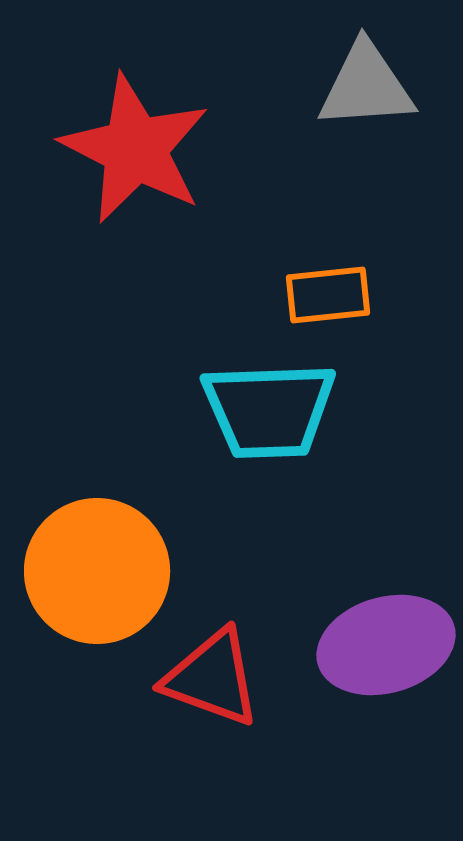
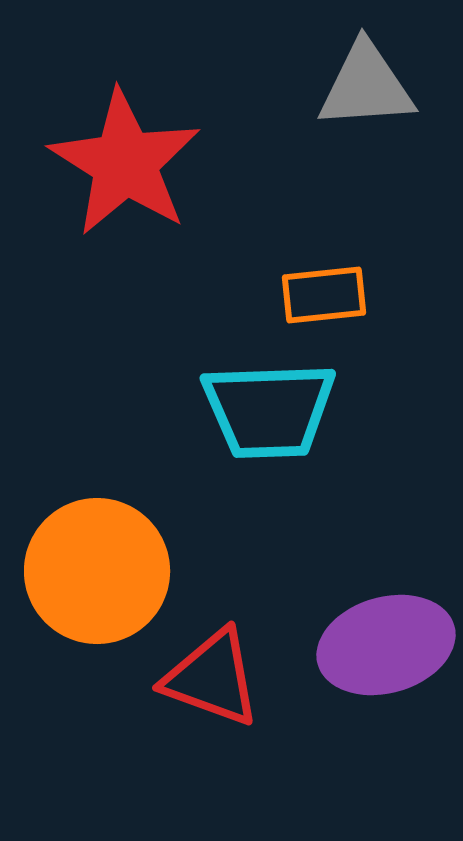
red star: moved 10 px left, 14 px down; rotated 5 degrees clockwise
orange rectangle: moved 4 px left
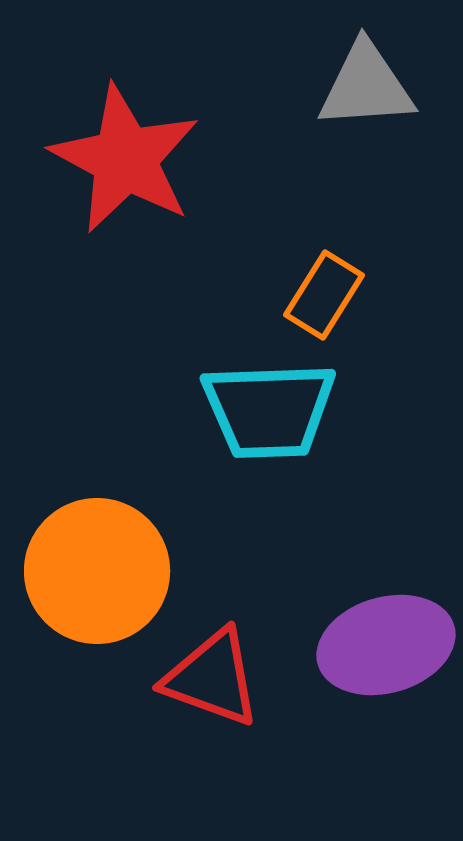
red star: moved 4 px up; rotated 4 degrees counterclockwise
orange rectangle: rotated 52 degrees counterclockwise
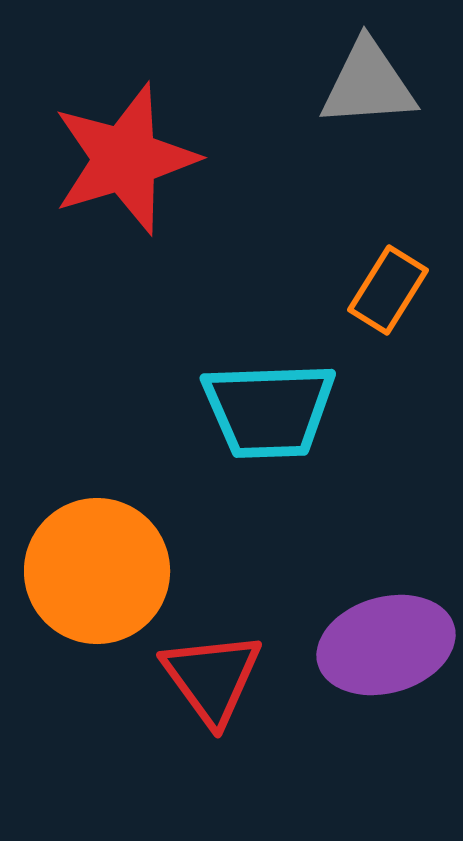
gray triangle: moved 2 px right, 2 px up
red star: rotated 27 degrees clockwise
orange rectangle: moved 64 px right, 5 px up
red triangle: rotated 34 degrees clockwise
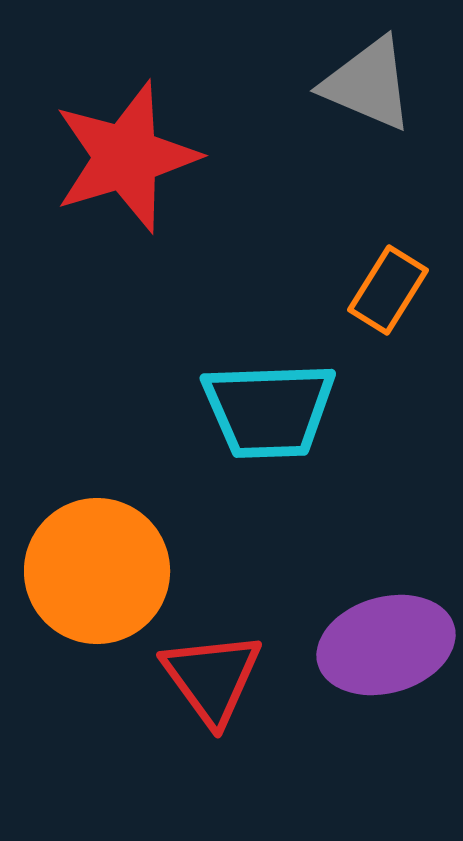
gray triangle: rotated 27 degrees clockwise
red star: moved 1 px right, 2 px up
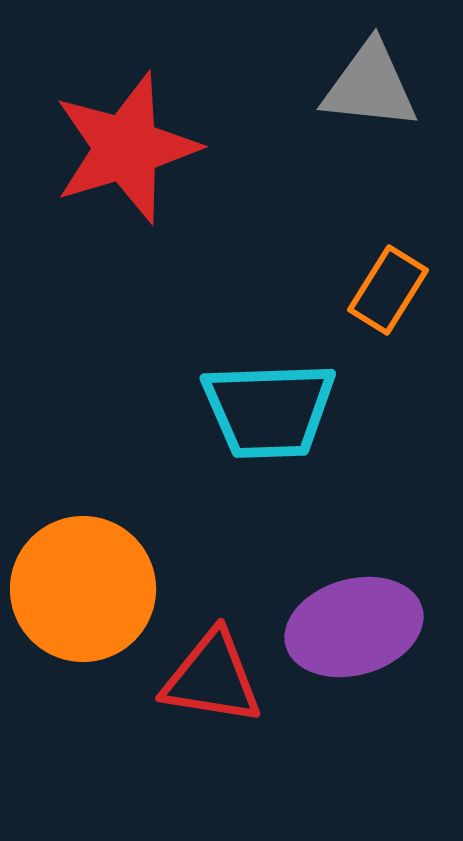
gray triangle: moved 2 px right, 2 px down; rotated 17 degrees counterclockwise
red star: moved 9 px up
orange circle: moved 14 px left, 18 px down
purple ellipse: moved 32 px left, 18 px up
red triangle: rotated 45 degrees counterclockwise
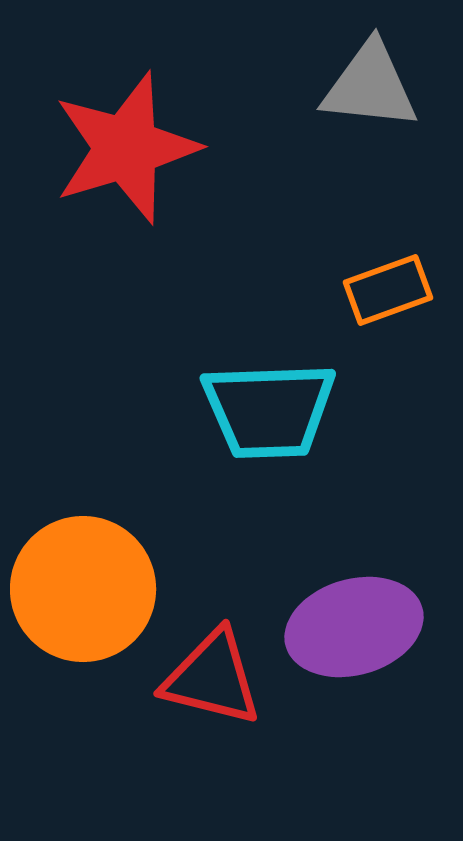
orange rectangle: rotated 38 degrees clockwise
red triangle: rotated 5 degrees clockwise
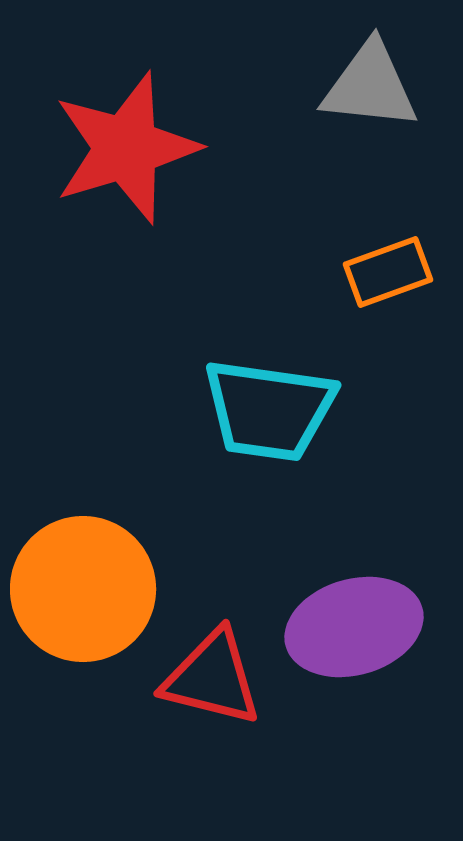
orange rectangle: moved 18 px up
cyan trapezoid: rotated 10 degrees clockwise
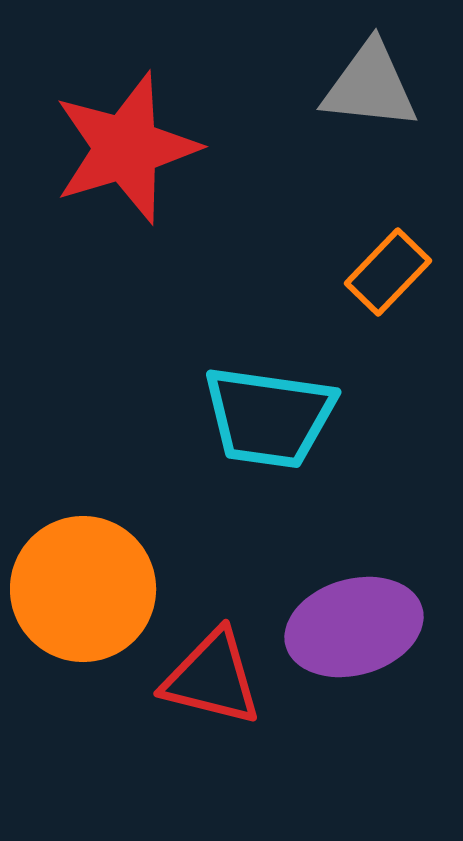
orange rectangle: rotated 26 degrees counterclockwise
cyan trapezoid: moved 7 px down
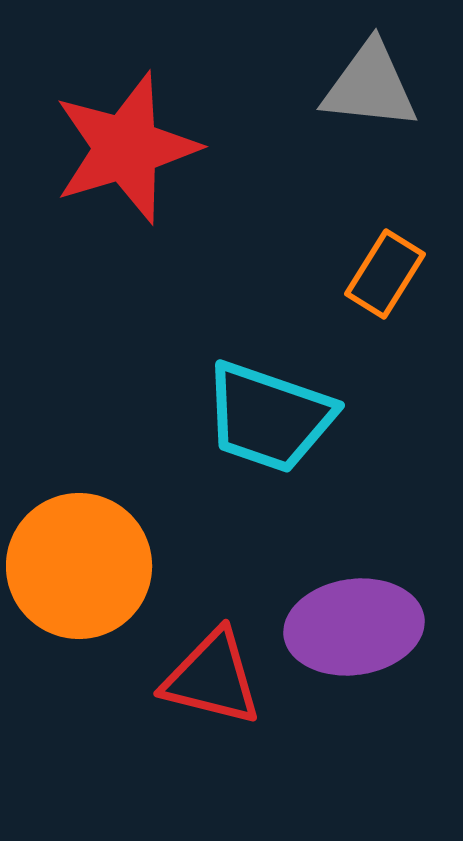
orange rectangle: moved 3 px left, 2 px down; rotated 12 degrees counterclockwise
cyan trapezoid: rotated 11 degrees clockwise
orange circle: moved 4 px left, 23 px up
purple ellipse: rotated 8 degrees clockwise
